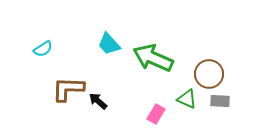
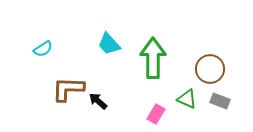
green arrow: rotated 66 degrees clockwise
brown circle: moved 1 px right, 5 px up
gray rectangle: rotated 18 degrees clockwise
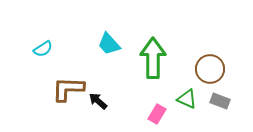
pink rectangle: moved 1 px right
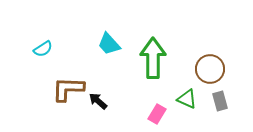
gray rectangle: rotated 54 degrees clockwise
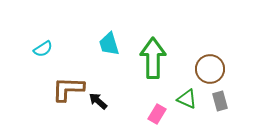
cyan trapezoid: rotated 25 degrees clockwise
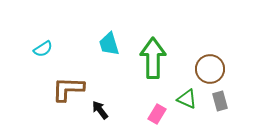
black arrow: moved 2 px right, 9 px down; rotated 12 degrees clockwise
